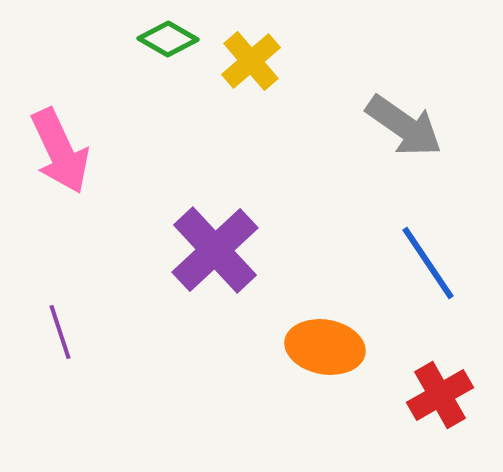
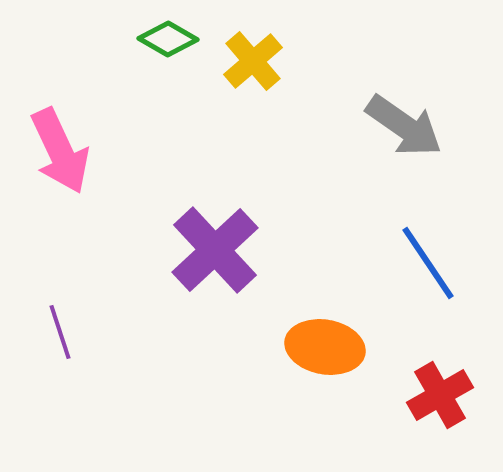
yellow cross: moved 2 px right
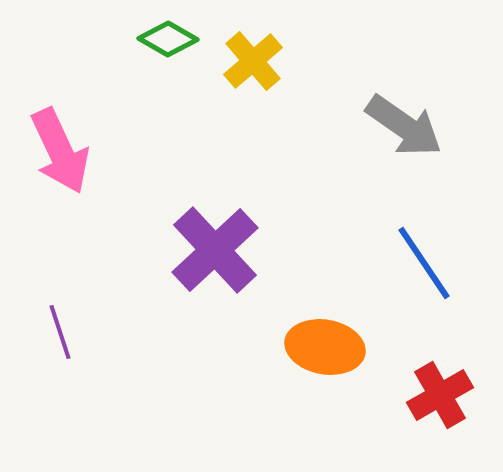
blue line: moved 4 px left
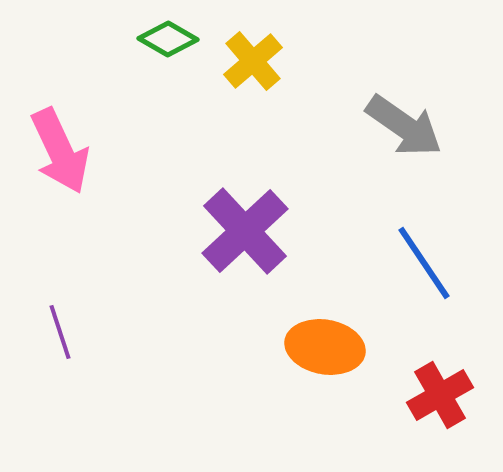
purple cross: moved 30 px right, 19 px up
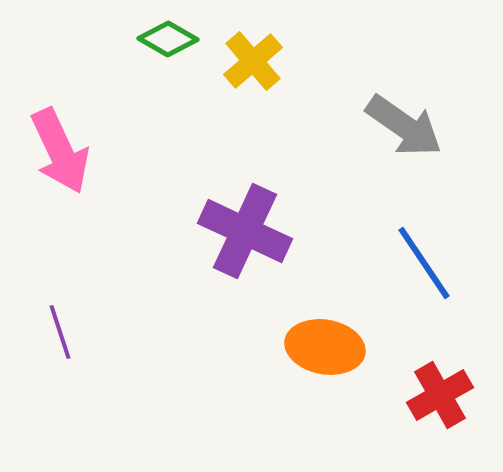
purple cross: rotated 22 degrees counterclockwise
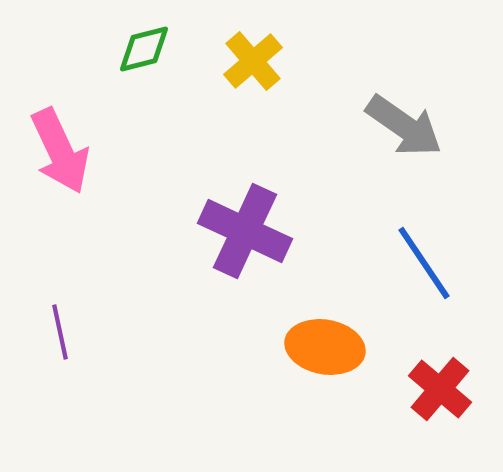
green diamond: moved 24 px left, 10 px down; rotated 44 degrees counterclockwise
purple line: rotated 6 degrees clockwise
red cross: moved 6 px up; rotated 20 degrees counterclockwise
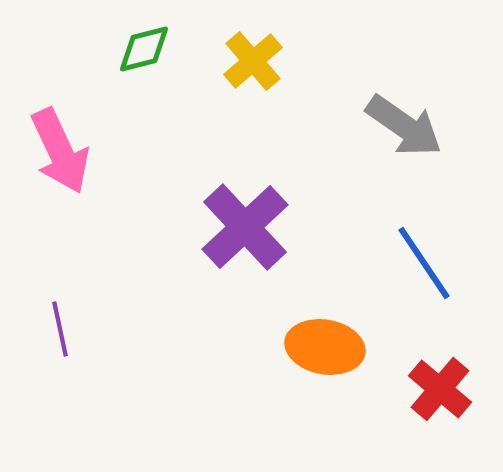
purple cross: moved 4 px up; rotated 22 degrees clockwise
purple line: moved 3 px up
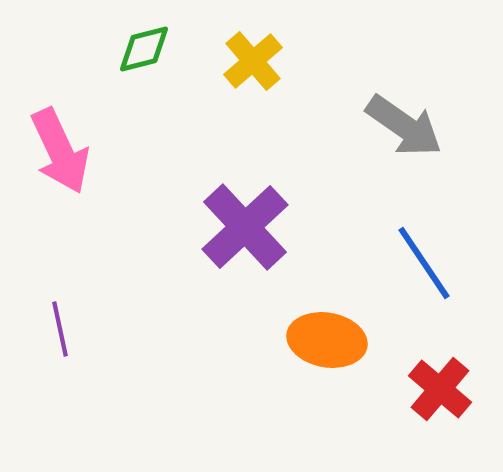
orange ellipse: moved 2 px right, 7 px up
